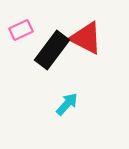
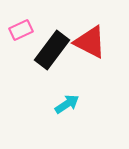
red triangle: moved 4 px right, 4 px down
cyan arrow: rotated 15 degrees clockwise
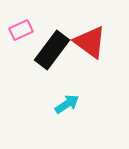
red triangle: rotated 9 degrees clockwise
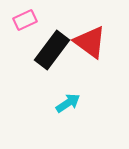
pink rectangle: moved 4 px right, 10 px up
cyan arrow: moved 1 px right, 1 px up
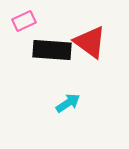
pink rectangle: moved 1 px left, 1 px down
black rectangle: rotated 57 degrees clockwise
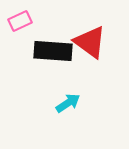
pink rectangle: moved 4 px left
black rectangle: moved 1 px right, 1 px down
